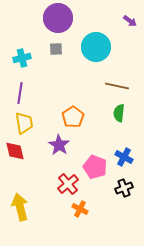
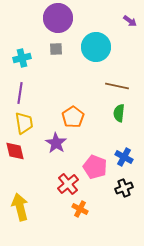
purple star: moved 3 px left, 2 px up
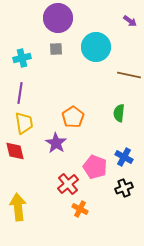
brown line: moved 12 px right, 11 px up
yellow arrow: moved 2 px left; rotated 8 degrees clockwise
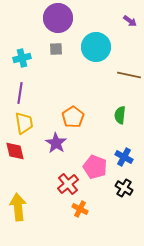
green semicircle: moved 1 px right, 2 px down
black cross: rotated 36 degrees counterclockwise
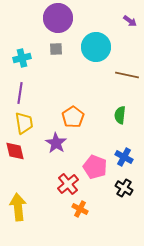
brown line: moved 2 px left
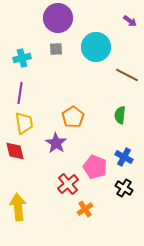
brown line: rotated 15 degrees clockwise
orange cross: moved 5 px right; rotated 28 degrees clockwise
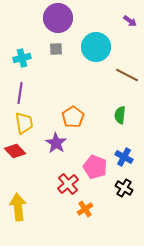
red diamond: rotated 30 degrees counterclockwise
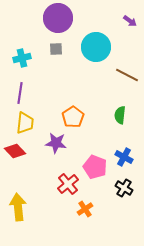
yellow trapezoid: moved 1 px right; rotated 15 degrees clockwise
purple star: rotated 25 degrees counterclockwise
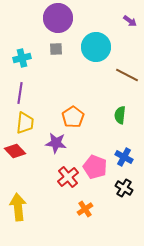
red cross: moved 7 px up
